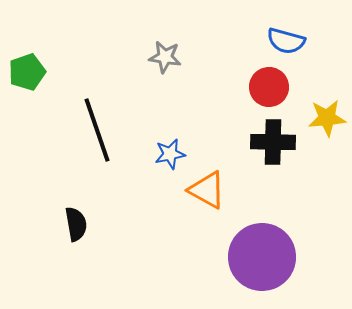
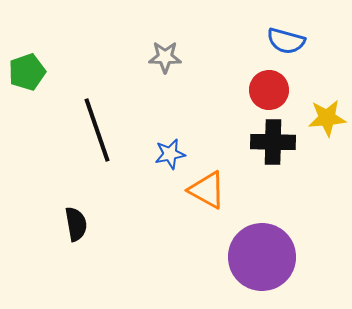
gray star: rotated 8 degrees counterclockwise
red circle: moved 3 px down
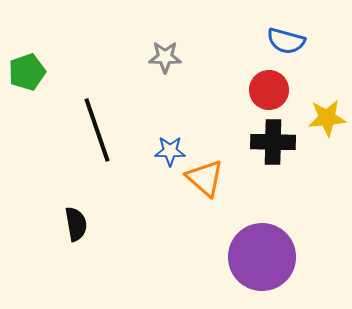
blue star: moved 3 px up; rotated 12 degrees clockwise
orange triangle: moved 2 px left, 12 px up; rotated 12 degrees clockwise
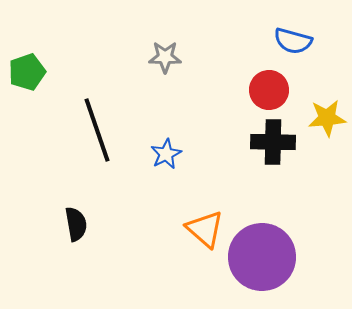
blue semicircle: moved 7 px right
blue star: moved 4 px left, 3 px down; rotated 28 degrees counterclockwise
orange triangle: moved 51 px down
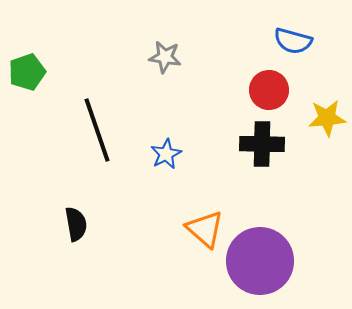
gray star: rotated 8 degrees clockwise
black cross: moved 11 px left, 2 px down
purple circle: moved 2 px left, 4 px down
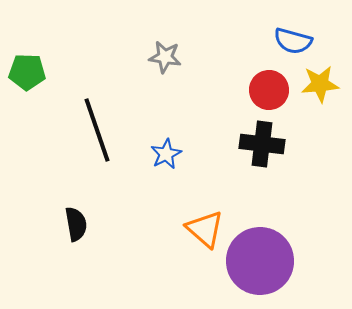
green pentagon: rotated 21 degrees clockwise
yellow star: moved 7 px left, 34 px up
black cross: rotated 6 degrees clockwise
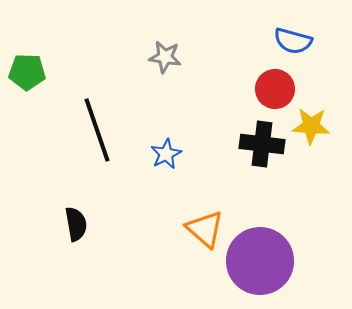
yellow star: moved 9 px left, 42 px down; rotated 9 degrees clockwise
red circle: moved 6 px right, 1 px up
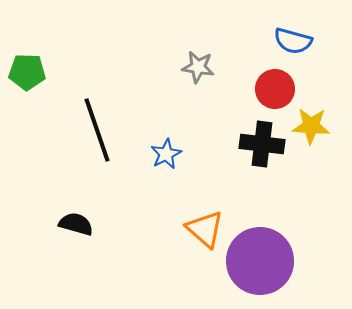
gray star: moved 33 px right, 10 px down
black semicircle: rotated 64 degrees counterclockwise
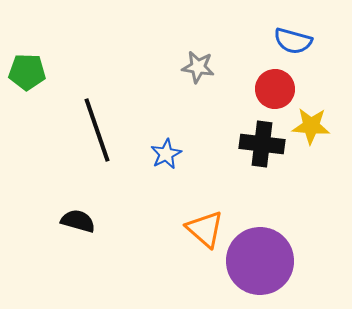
black semicircle: moved 2 px right, 3 px up
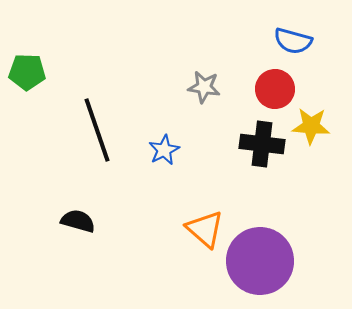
gray star: moved 6 px right, 20 px down
blue star: moved 2 px left, 4 px up
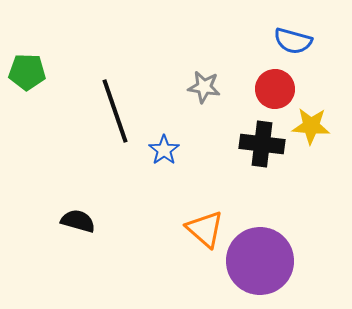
black line: moved 18 px right, 19 px up
blue star: rotated 8 degrees counterclockwise
